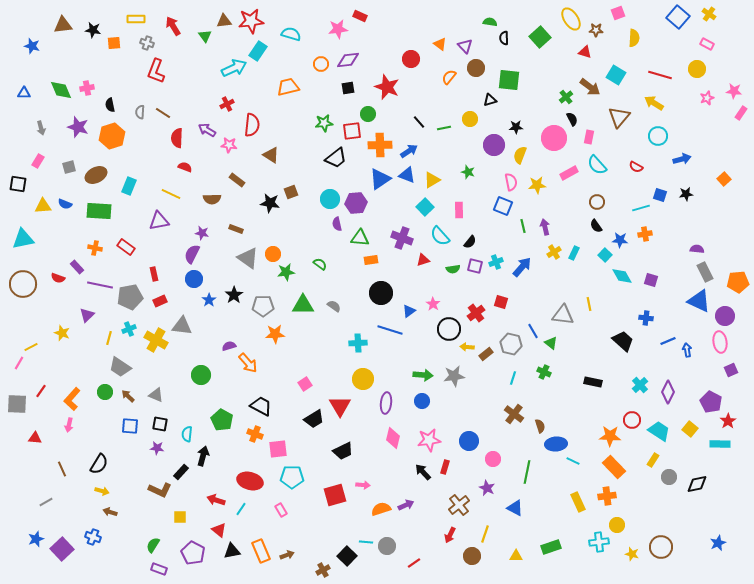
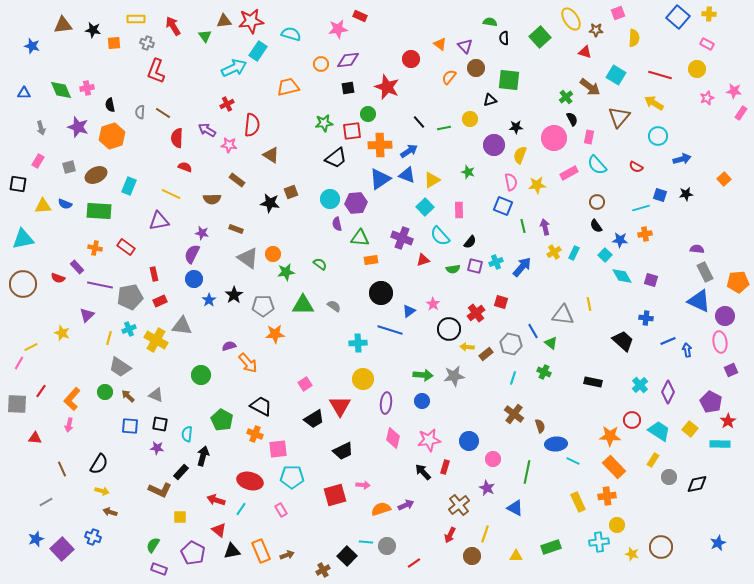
yellow cross at (709, 14): rotated 32 degrees counterclockwise
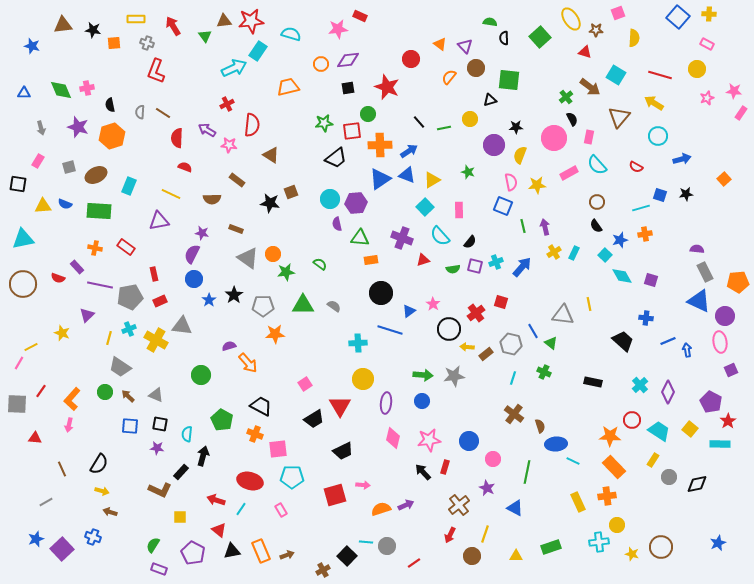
blue star at (620, 240): rotated 21 degrees counterclockwise
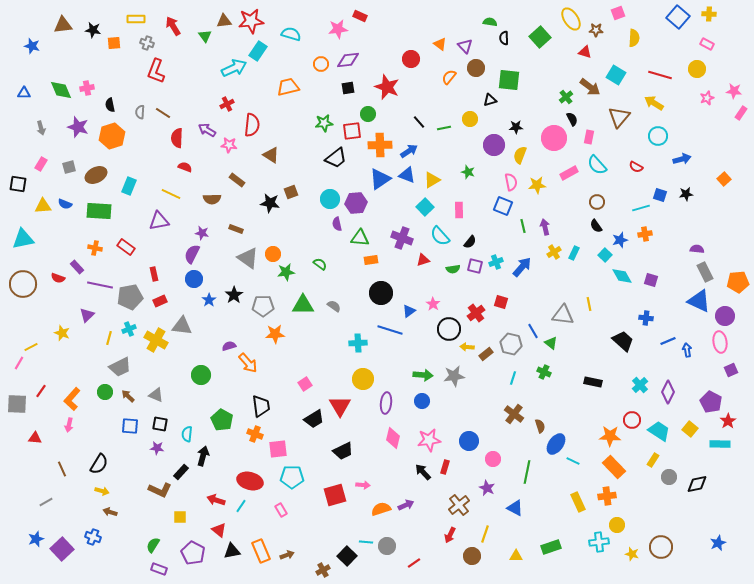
pink rectangle at (38, 161): moved 3 px right, 3 px down
gray trapezoid at (120, 367): rotated 60 degrees counterclockwise
black trapezoid at (261, 406): rotated 55 degrees clockwise
blue ellipse at (556, 444): rotated 50 degrees counterclockwise
cyan line at (241, 509): moved 3 px up
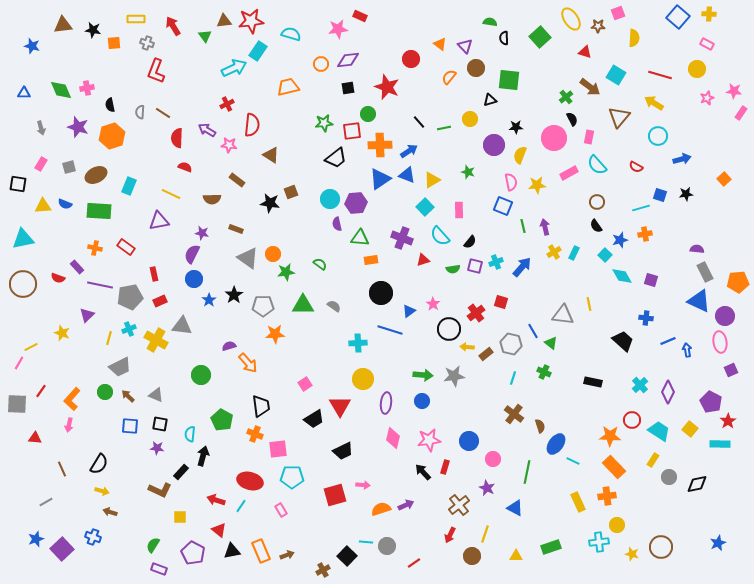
brown star at (596, 30): moved 2 px right, 4 px up
cyan semicircle at (187, 434): moved 3 px right
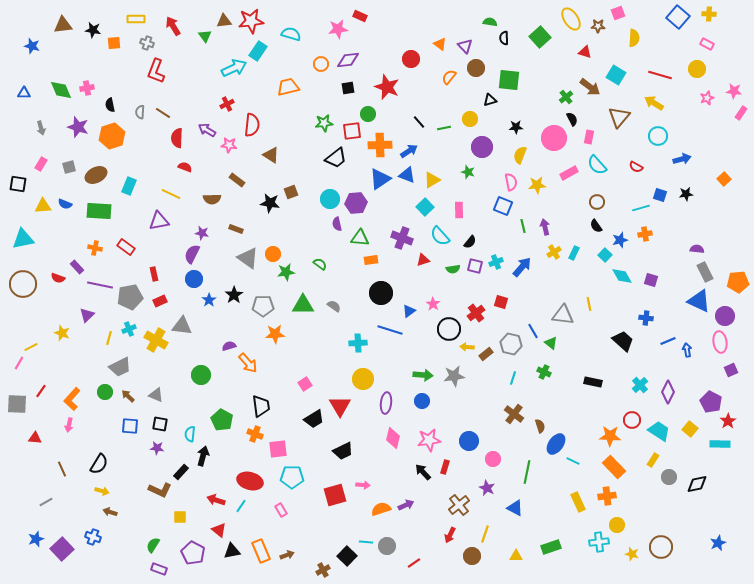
purple circle at (494, 145): moved 12 px left, 2 px down
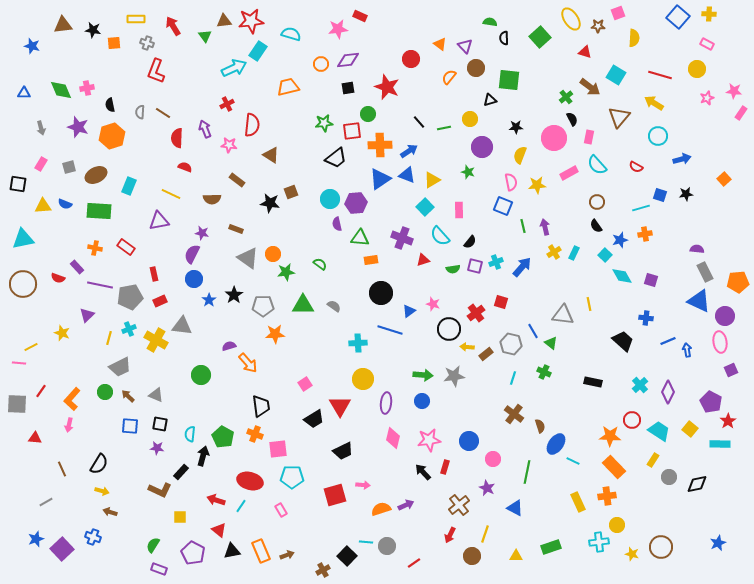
purple arrow at (207, 130): moved 2 px left, 1 px up; rotated 36 degrees clockwise
pink star at (433, 304): rotated 16 degrees counterclockwise
pink line at (19, 363): rotated 64 degrees clockwise
green pentagon at (222, 420): moved 1 px right, 17 px down
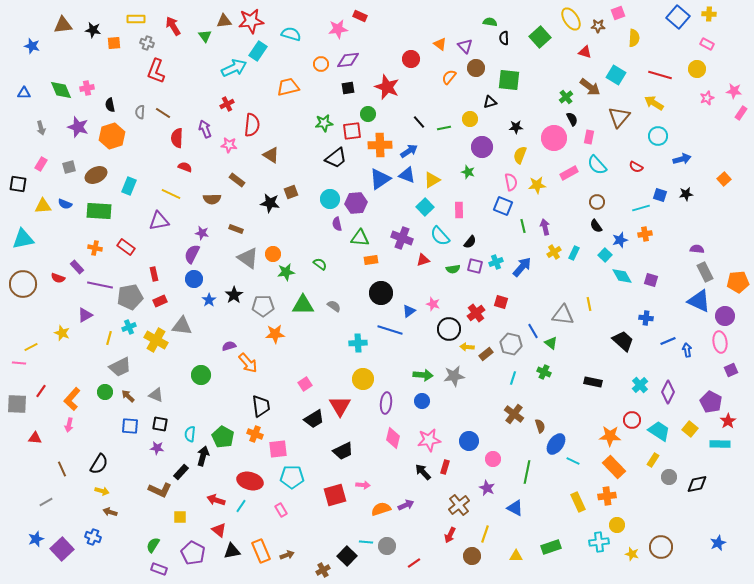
black triangle at (490, 100): moved 2 px down
purple triangle at (87, 315): moved 2 px left; rotated 14 degrees clockwise
cyan cross at (129, 329): moved 2 px up
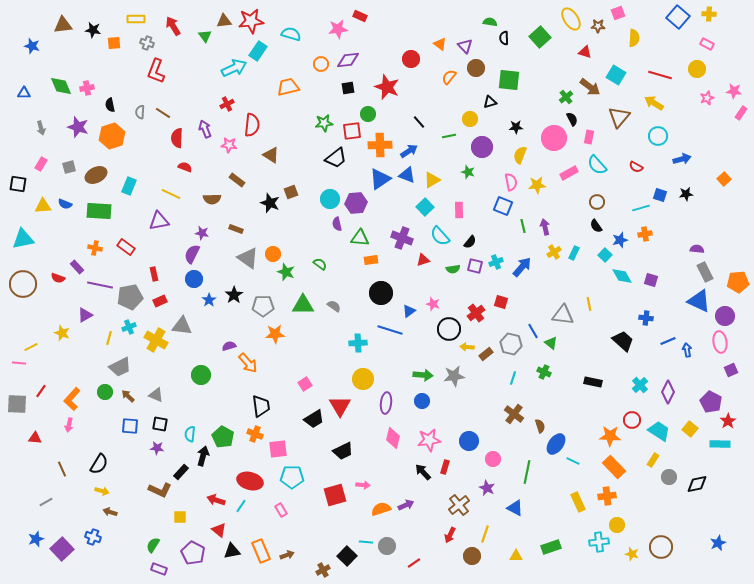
green diamond at (61, 90): moved 4 px up
green line at (444, 128): moved 5 px right, 8 px down
black star at (270, 203): rotated 12 degrees clockwise
green star at (286, 272): rotated 30 degrees clockwise
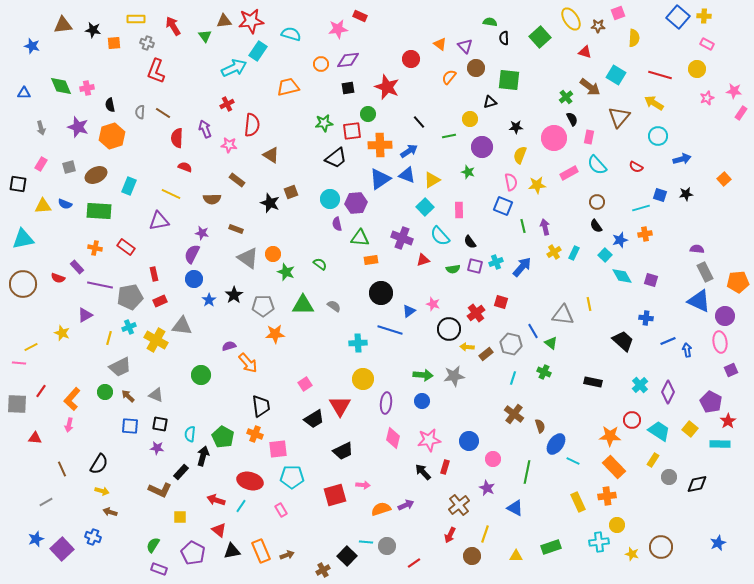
yellow cross at (709, 14): moved 5 px left, 2 px down
black semicircle at (470, 242): rotated 104 degrees clockwise
